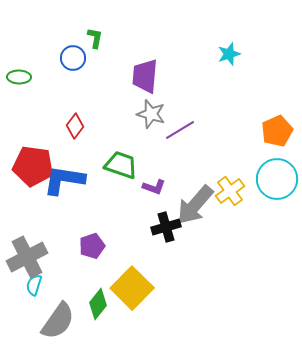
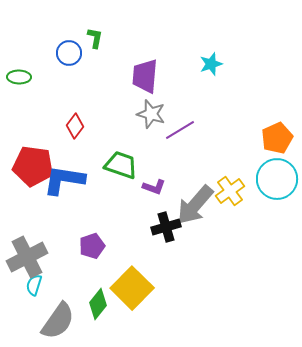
cyan star: moved 18 px left, 10 px down
blue circle: moved 4 px left, 5 px up
orange pentagon: moved 7 px down
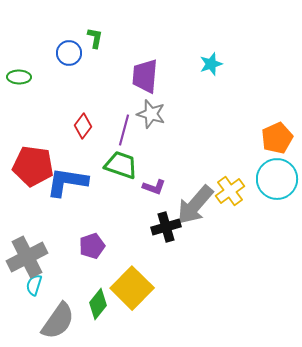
red diamond: moved 8 px right
purple line: moved 56 px left; rotated 44 degrees counterclockwise
blue L-shape: moved 3 px right, 2 px down
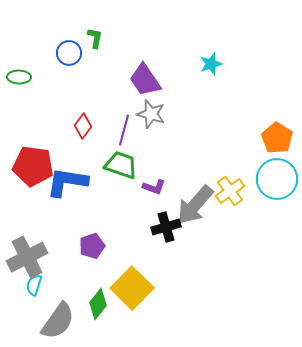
purple trapezoid: moved 4 px down; rotated 39 degrees counterclockwise
orange pentagon: rotated 16 degrees counterclockwise
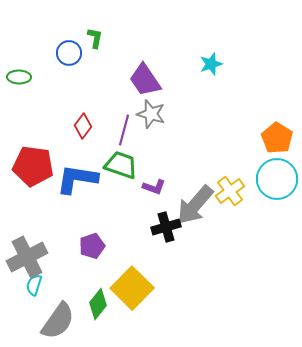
blue L-shape: moved 10 px right, 3 px up
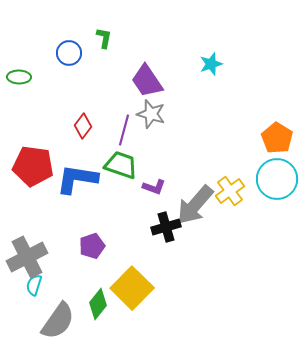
green L-shape: moved 9 px right
purple trapezoid: moved 2 px right, 1 px down
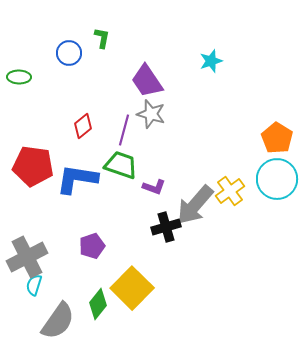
green L-shape: moved 2 px left
cyan star: moved 3 px up
red diamond: rotated 15 degrees clockwise
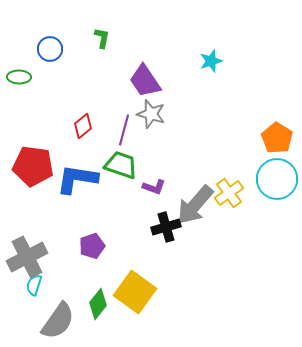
blue circle: moved 19 px left, 4 px up
purple trapezoid: moved 2 px left
yellow cross: moved 1 px left, 2 px down
yellow square: moved 3 px right, 4 px down; rotated 9 degrees counterclockwise
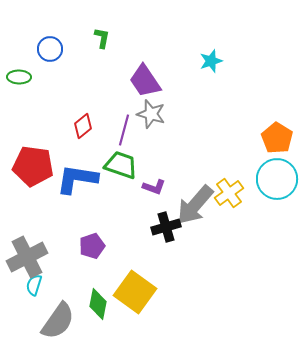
green diamond: rotated 28 degrees counterclockwise
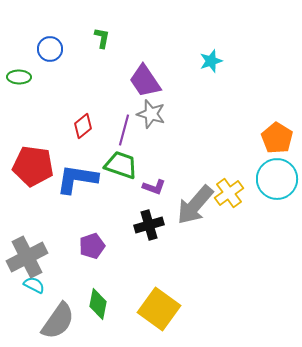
black cross: moved 17 px left, 2 px up
cyan semicircle: rotated 100 degrees clockwise
yellow square: moved 24 px right, 17 px down
